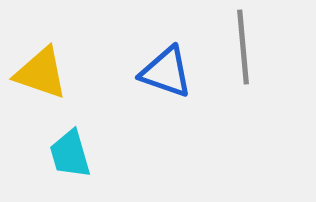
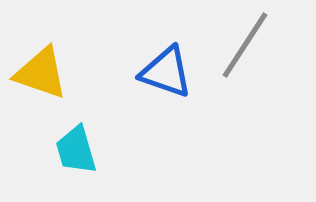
gray line: moved 2 px right, 2 px up; rotated 38 degrees clockwise
cyan trapezoid: moved 6 px right, 4 px up
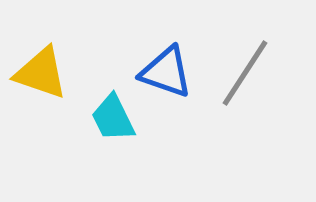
gray line: moved 28 px down
cyan trapezoid: moved 37 px right, 32 px up; rotated 10 degrees counterclockwise
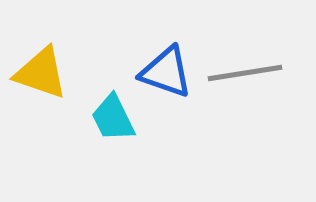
gray line: rotated 48 degrees clockwise
